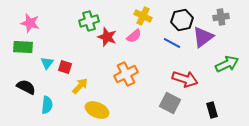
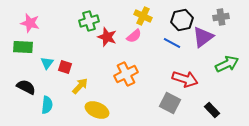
black rectangle: rotated 28 degrees counterclockwise
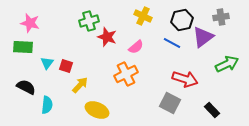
pink semicircle: moved 2 px right, 11 px down
red square: moved 1 px right, 1 px up
yellow arrow: moved 1 px up
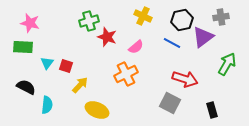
green arrow: rotated 35 degrees counterclockwise
black rectangle: rotated 28 degrees clockwise
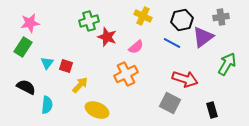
pink star: rotated 24 degrees counterclockwise
green rectangle: rotated 60 degrees counterclockwise
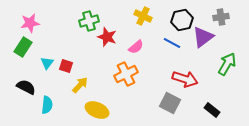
black rectangle: rotated 35 degrees counterclockwise
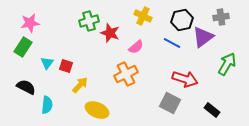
red star: moved 3 px right, 4 px up
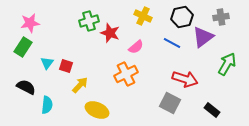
black hexagon: moved 3 px up
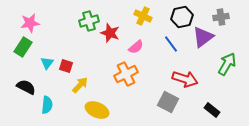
blue line: moved 1 px left, 1 px down; rotated 24 degrees clockwise
gray square: moved 2 px left, 1 px up
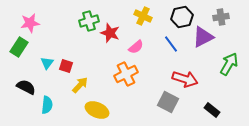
purple triangle: rotated 10 degrees clockwise
green rectangle: moved 4 px left
green arrow: moved 2 px right
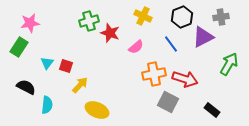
black hexagon: rotated 10 degrees counterclockwise
orange cross: moved 28 px right; rotated 15 degrees clockwise
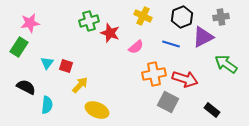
blue line: rotated 36 degrees counterclockwise
green arrow: moved 3 px left; rotated 85 degrees counterclockwise
